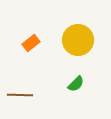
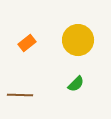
orange rectangle: moved 4 px left
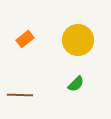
orange rectangle: moved 2 px left, 4 px up
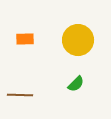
orange rectangle: rotated 36 degrees clockwise
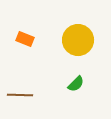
orange rectangle: rotated 24 degrees clockwise
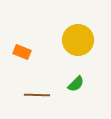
orange rectangle: moved 3 px left, 13 px down
brown line: moved 17 px right
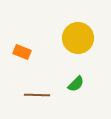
yellow circle: moved 2 px up
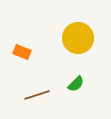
brown line: rotated 20 degrees counterclockwise
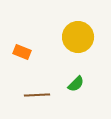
yellow circle: moved 1 px up
brown line: rotated 15 degrees clockwise
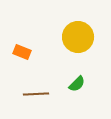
green semicircle: moved 1 px right
brown line: moved 1 px left, 1 px up
